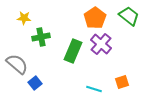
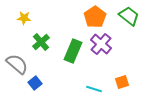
orange pentagon: moved 1 px up
green cross: moved 5 px down; rotated 30 degrees counterclockwise
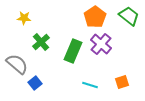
cyan line: moved 4 px left, 4 px up
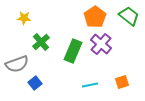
gray semicircle: rotated 120 degrees clockwise
cyan line: rotated 28 degrees counterclockwise
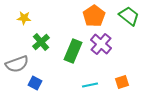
orange pentagon: moved 1 px left, 1 px up
blue square: rotated 24 degrees counterclockwise
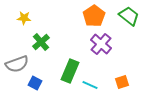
green rectangle: moved 3 px left, 20 px down
cyan line: rotated 35 degrees clockwise
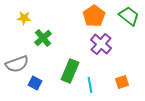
green cross: moved 2 px right, 4 px up
cyan line: rotated 56 degrees clockwise
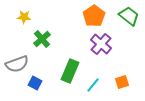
yellow star: moved 1 px up
green cross: moved 1 px left, 1 px down
cyan line: moved 3 px right; rotated 49 degrees clockwise
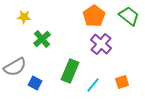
gray semicircle: moved 2 px left, 3 px down; rotated 10 degrees counterclockwise
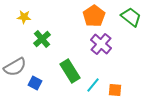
green trapezoid: moved 2 px right, 1 px down
green rectangle: rotated 55 degrees counterclockwise
orange square: moved 7 px left, 8 px down; rotated 24 degrees clockwise
